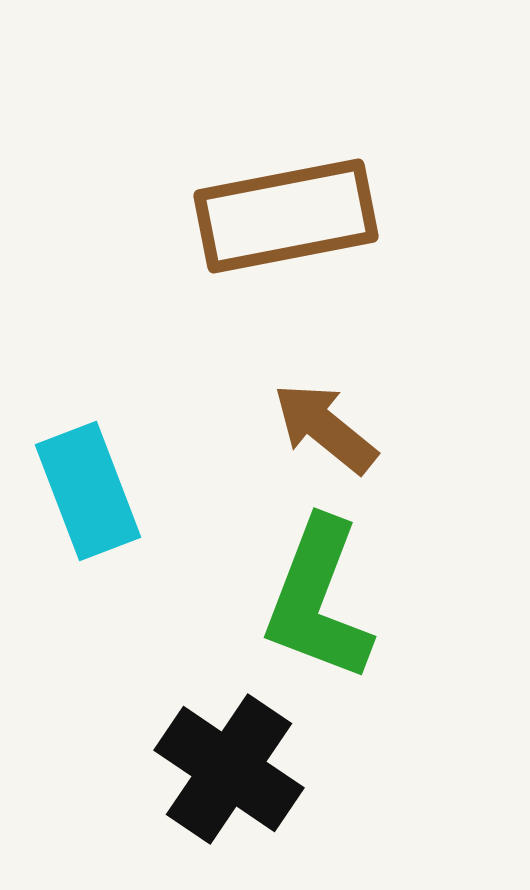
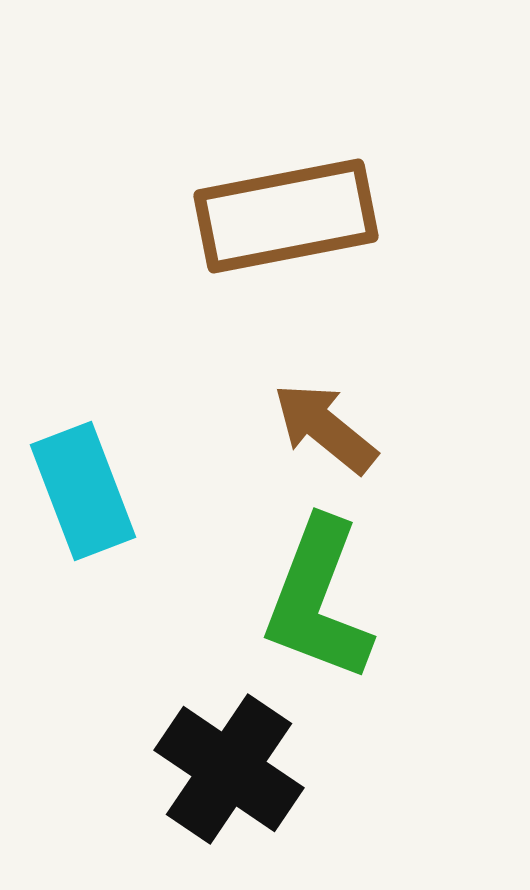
cyan rectangle: moved 5 px left
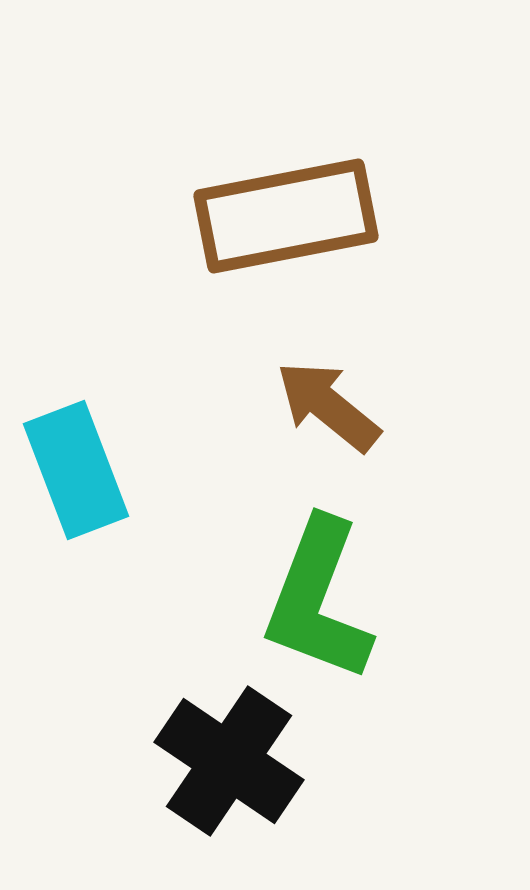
brown arrow: moved 3 px right, 22 px up
cyan rectangle: moved 7 px left, 21 px up
black cross: moved 8 px up
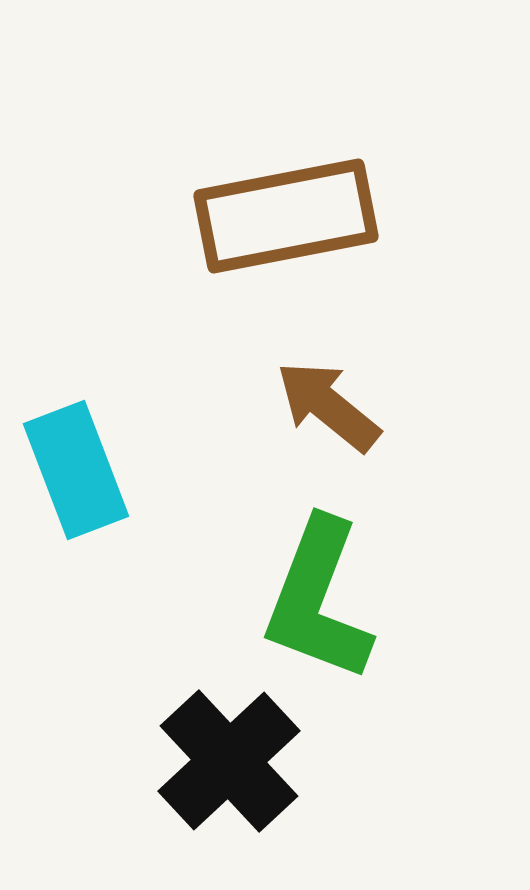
black cross: rotated 13 degrees clockwise
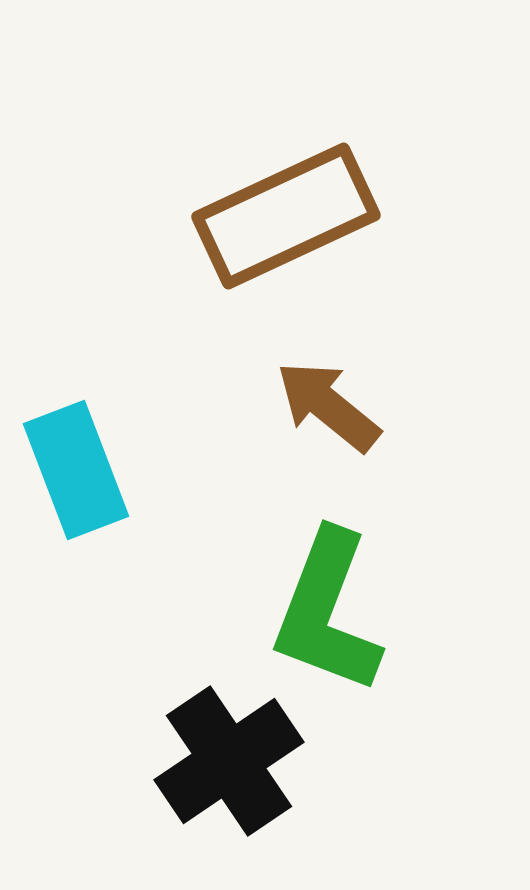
brown rectangle: rotated 14 degrees counterclockwise
green L-shape: moved 9 px right, 12 px down
black cross: rotated 9 degrees clockwise
